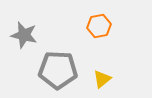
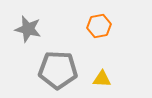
gray star: moved 4 px right, 6 px up
yellow triangle: rotated 42 degrees clockwise
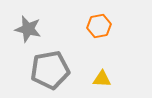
gray pentagon: moved 8 px left; rotated 12 degrees counterclockwise
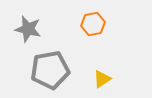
orange hexagon: moved 6 px left, 2 px up
yellow triangle: rotated 36 degrees counterclockwise
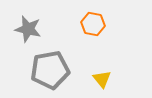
orange hexagon: rotated 20 degrees clockwise
yellow triangle: rotated 36 degrees counterclockwise
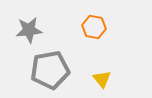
orange hexagon: moved 1 px right, 3 px down
gray star: moved 1 px right, 1 px down; rotated 20 degrees counterclockwise
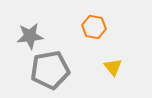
gray star: moved 1 px right, 6 px down
yellow triangle: moved 11 px right, 12 px up
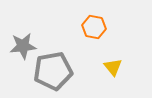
gray star: moved 7 px left, 10 px down
gray pentagon: moved 3 px right, 1 px down
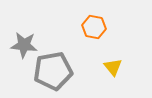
gray star: moved 1 px right, 1 px up; rotated 12 degrees clockwise
